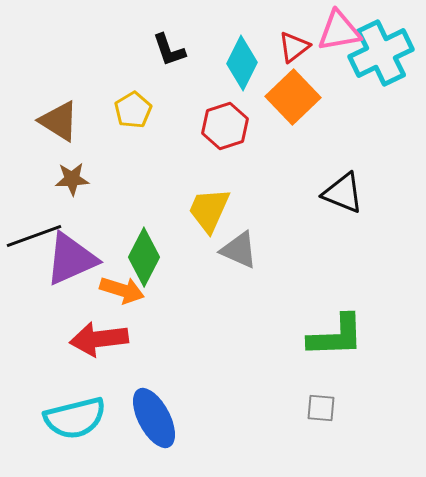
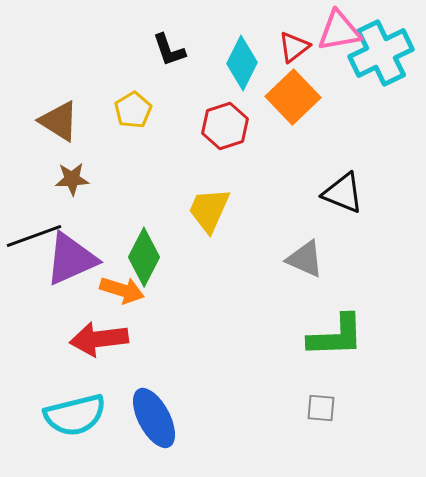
gray triangle: moved 66 px right, 9 px down
cyan semicircle: moved 3 px up
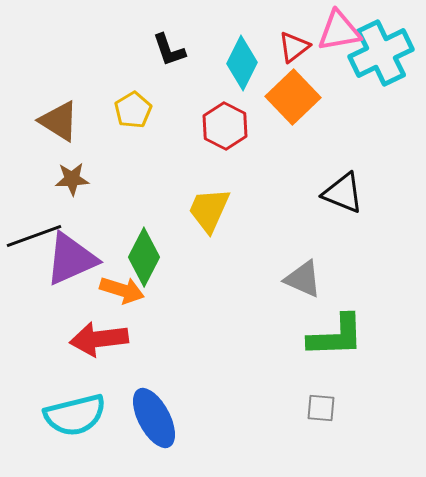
red hexagon: rotated 15 degrees counterclockwise
gray triangle: moved 2 px left, 20 px down
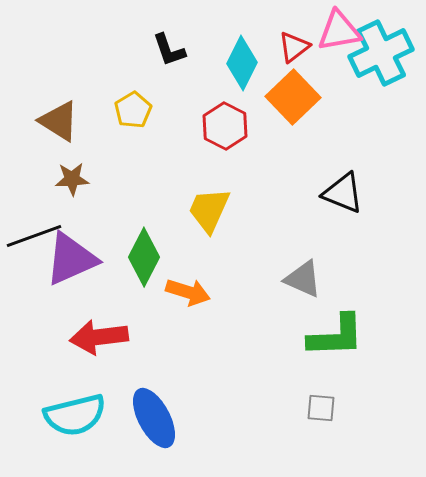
orange arrow: moved 66 px right, 2 px down
red arrow: moved 2 px up
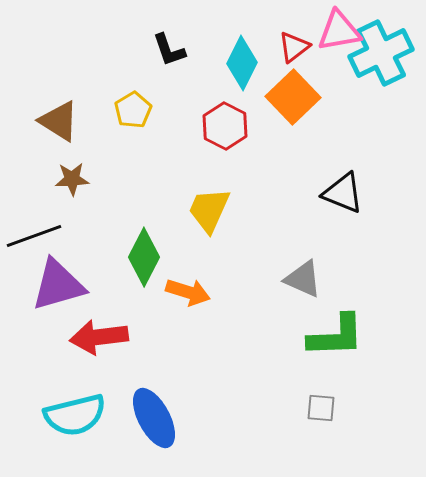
purple triangle: moved 13 px left, 26 px down; rotated 8 degrees clockwise
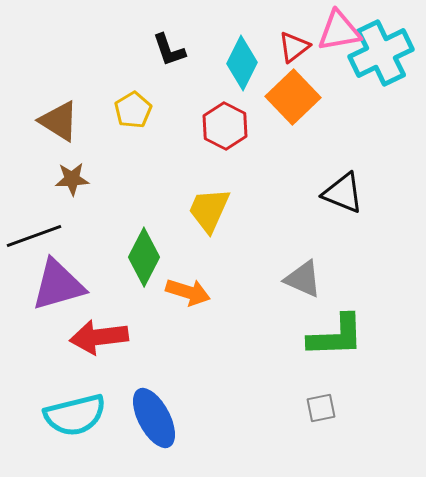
gray square: rotated 16 degrees counterclockwise
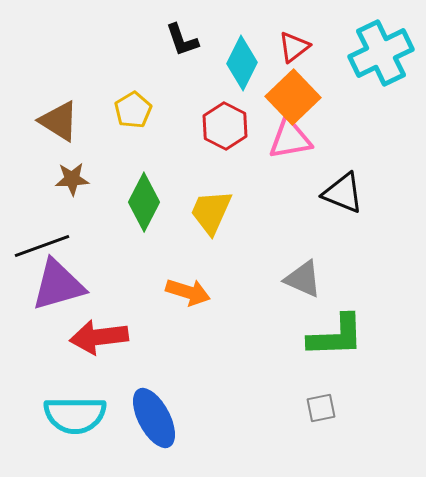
pink triangle: moved 49 px left, 108 px down
black L-shape: moved 13 px right, 10 px up
yellow trapezoid: moved 2 px right, 2 px down
black line: moved 8 px right, 10 px down
green diamond: moved 55 px up
cyan semicircle: rotated 14 degrees clockwise
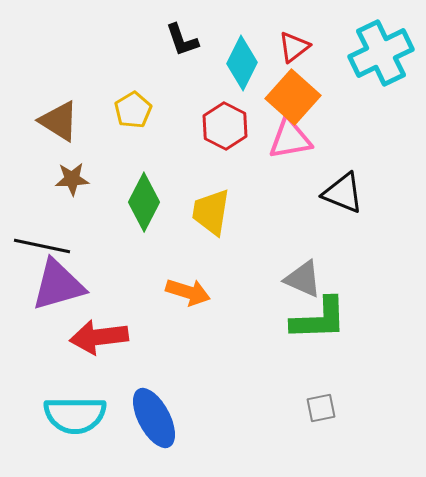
orange square: rotated 4 degrees counterclockwise
yellow trapezoid: rotated 15 degrees counterclockwise
black line: rotated 32 degrees clockwise
green L-shape: moved 17 px left, 17 px up
